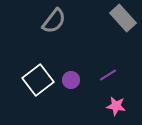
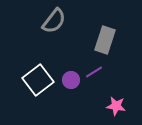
gray rectangle: moved 18 px left, 22 px down; rotated 60 degrees clockwise
purple line: moved 14 px left, 3 px up
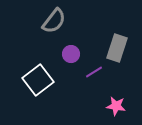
gray rectangle: moved 12 px right, 8 px down
purple circle: moved 26 px up
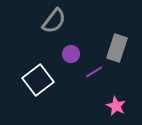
pink star: rotated 18 degrees clockwise
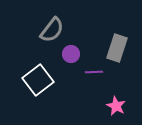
gray semicircle: moved 2 px left, 9 px down
purple line: rotated 30 degrees clockwise
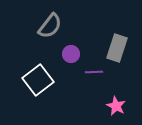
gray semicircle: moved 2 px left, 4 px up
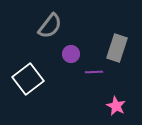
white square: moved 10 px left, 1 px up
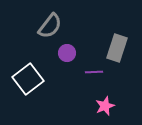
purple circle: moved 4 px left, 1 px up
pink star: moved 11 px left; rotated 24 degrees clockwise
